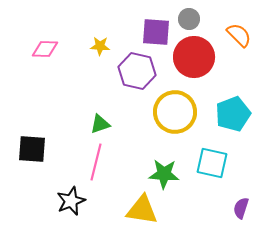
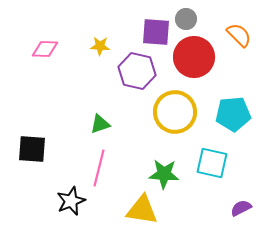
gray circle: moved 3 px left
cyan pentagon: rotated 16 degrees clockwise
pink line: moved 3 px right, 6 px down
purple semicircle: rotated 45 degrees clockwise
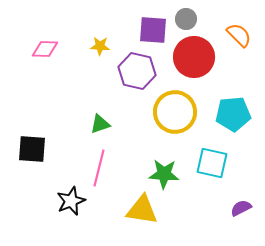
purple square: moved 3 px left, 2 px up
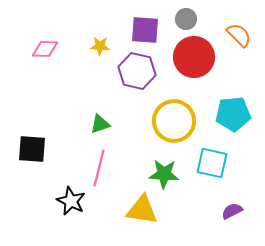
purple square: moved 8 px left
yellow circle: moved 1 px left, 9 px down
black star: rotated 24 degrees counterclockwise
purple semicircle: moved 9 px left, 3 px down
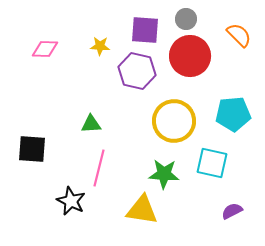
red circle: moved 4 px left, 1 px up
green triangle: moved 9 px left; rotated 15 degrees clockwise
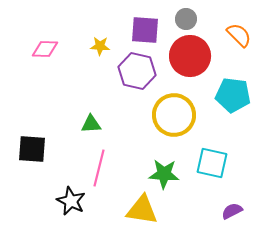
cyan pentagon: moved 19 px up; rotated 12 degrees clockwise
yellow circle: moved 6 px up
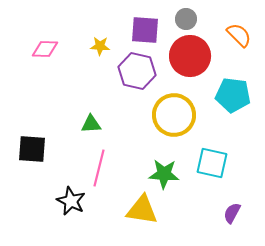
purple semicircle: moved 2 px down; rotated 35 degrees counterclockwise
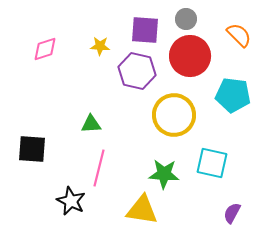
pink diamond: rotated 20 degrees counterclockwise
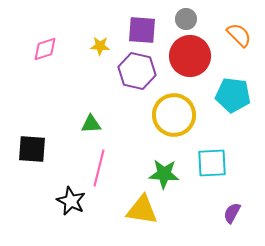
purple square: moved 3 px left
cyan square: rotated 16 degrees counterclockwise
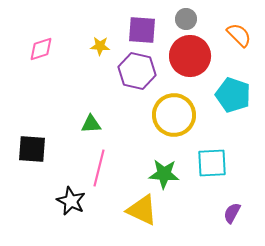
pink diamond: moved 4 px left
cyan pentagon: rotated 12 degrees clockwise
yellow triangle: rotated 16 degrees clockwise
